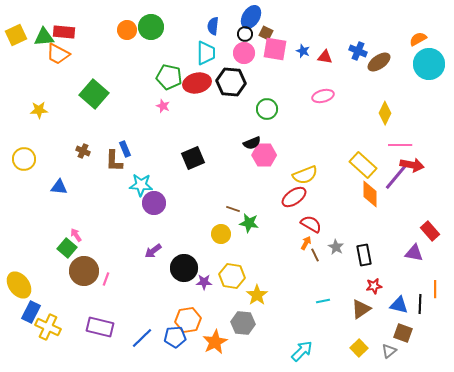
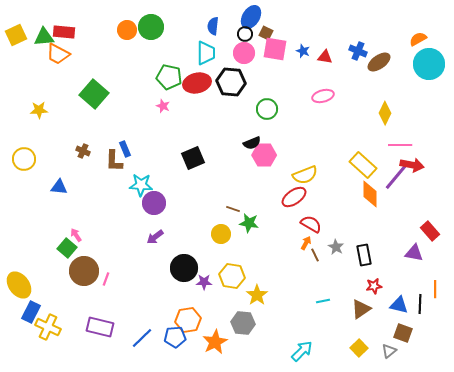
purple arrow at (153, 251): moved 2 px right, 14 px up
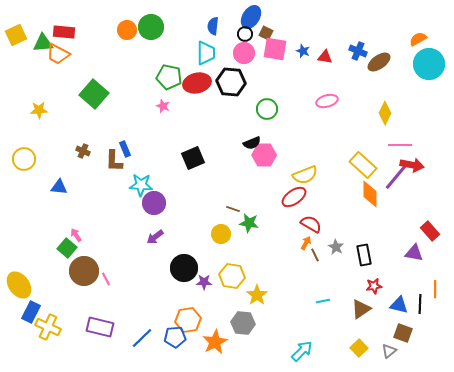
green triangle at (44, 37): moved 1 px left, 6 px down
pink ellipse at (323, 96): moved 4 px right, 5 px down
pink line at (106, 279): rotated 48 degrees counterclockwise
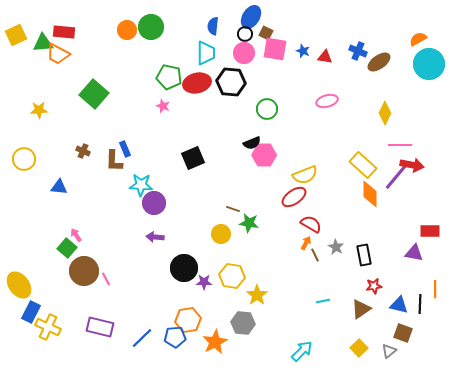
red rectangle at (430, 231): rotated 48 degrees counterclockwise
purple arrow at (155, 237): rotated 42 degrees clockwise
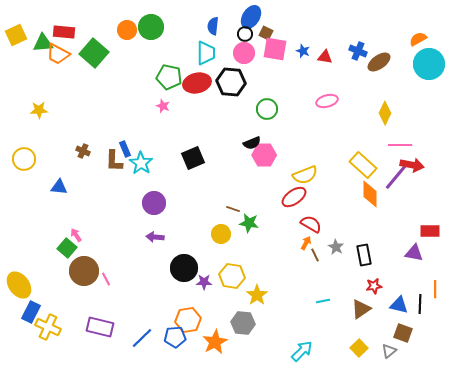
green square at (94, 94): moved 41 px up
cyan star at (141, 185): moved 22 px up; rotated 30 degrees clockwise
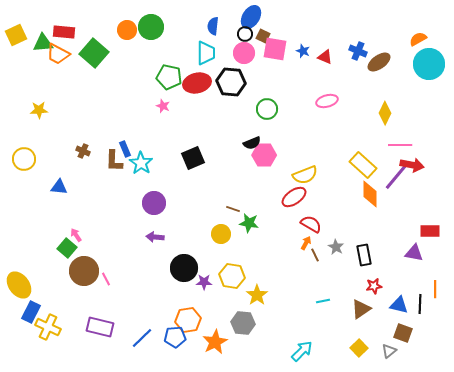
brown square at (266, 33): moved 3 px left, 3 px down
red triangle at (325, 57): rotated 14 degrees clockwise
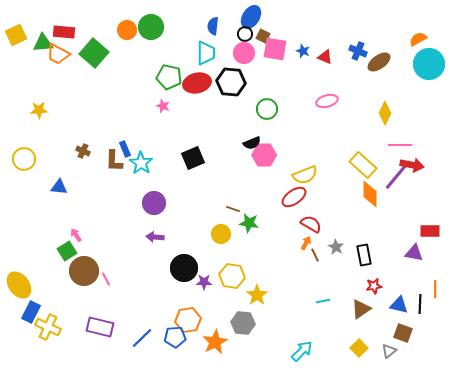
green square at (67, 248): moved 3 px down; rotated 18 degrees clockwise
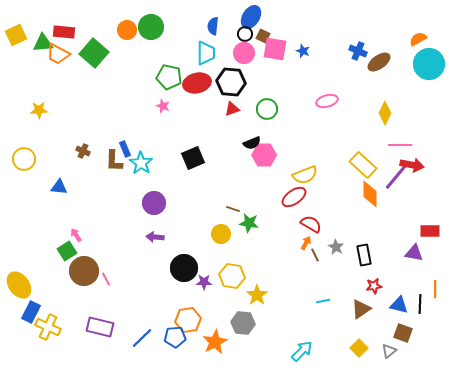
red triangle at (325, 57): moved 93 px left, 52 px down; rotated 42 degrees counterclockwise
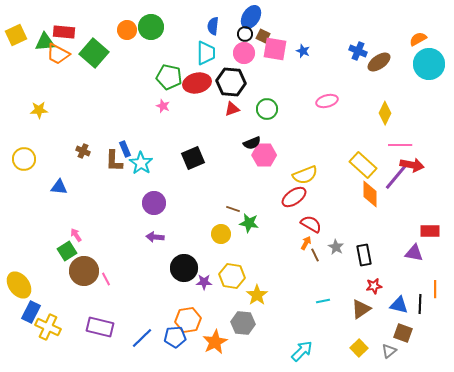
green triangle at (43, 43): moved 2 px right, 1 px up
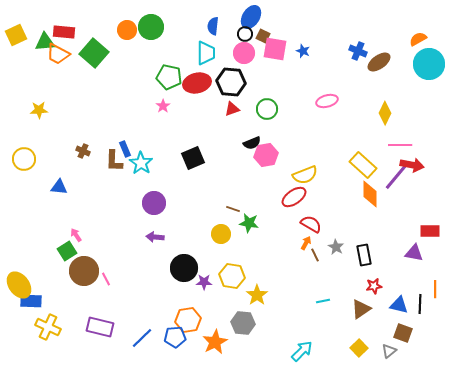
pink star at (163, 106): rotated 16 degrees clockwise
pink hexagon at (264, 155): moved 2 px right; rotated 10 degrees counterclockwise
blue rectangle at (31, 312): moved 11 px up; rotated 65 degrees clockwise
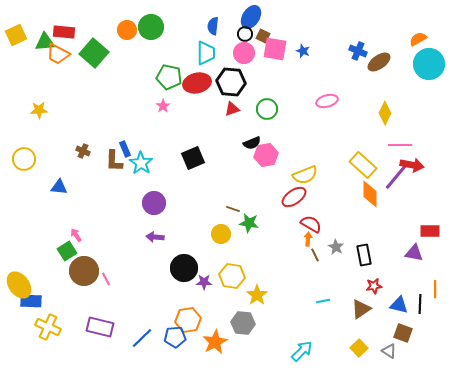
orange arrow at (306, 243): moved 2 px right, 4 px up; rotated 24 degrees counterclockwise
gray triangle at (389, 351): rotated 49 degrees counterclockwise
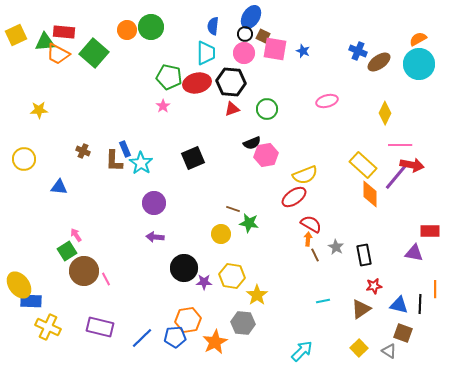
cyan circle at (429, 64): moved 10 px left
